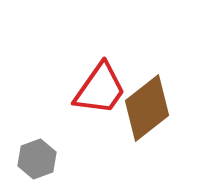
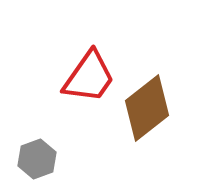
red trapezoid: moved 11 px left, 12 px up
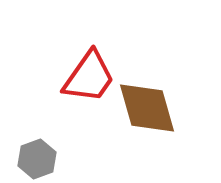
brown diamond: rotated 68 degrees counterclockwise
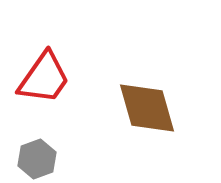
red trapezoid: moved 45 px left, 1 px down
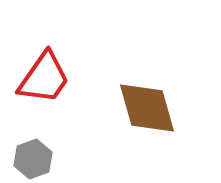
gray hexagon: moved 4 px left
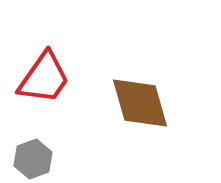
brown diamond: moved 7 px left, 5 px up
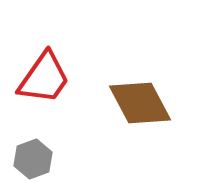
brown diamond: rotated 12 degrees counterclockwise
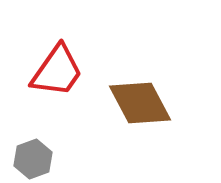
red trapezoid: moved 13 px right, 7 px up
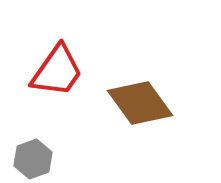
brown diamond: rotated 8 degrees counterclockwise
